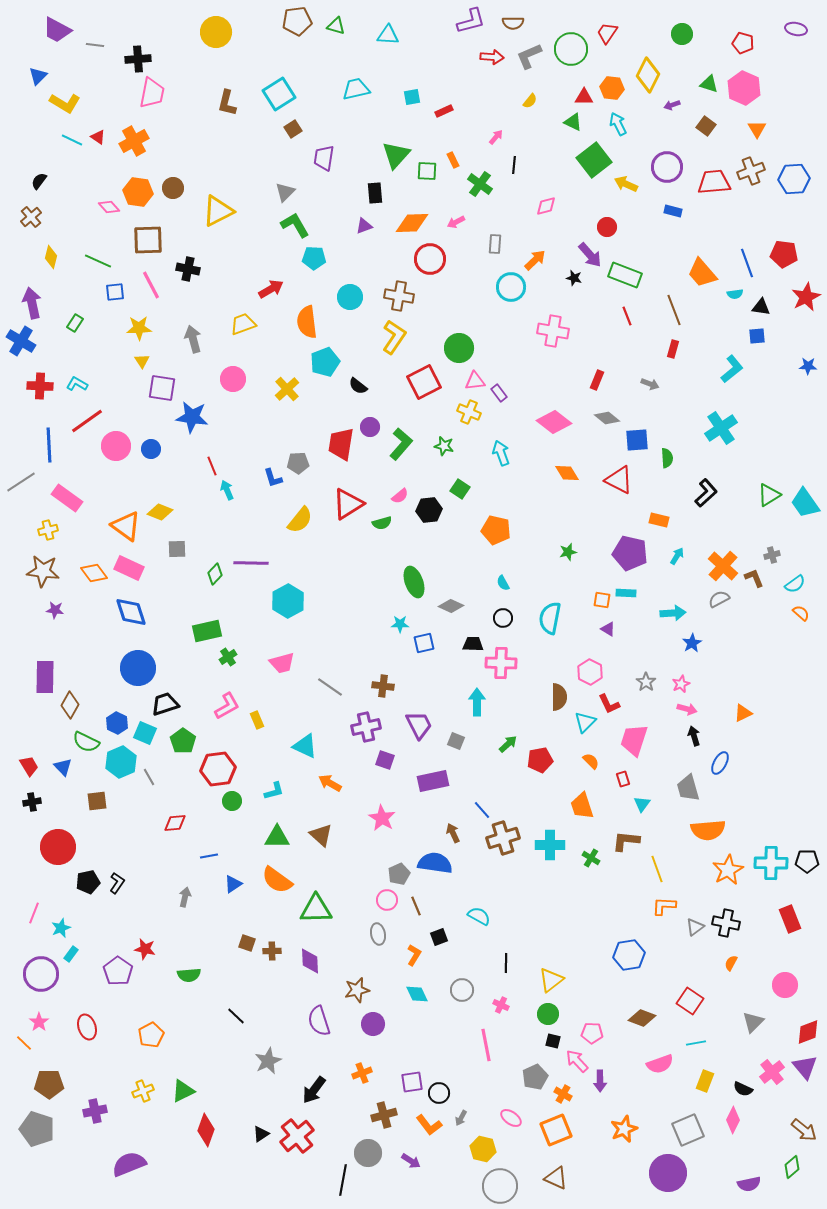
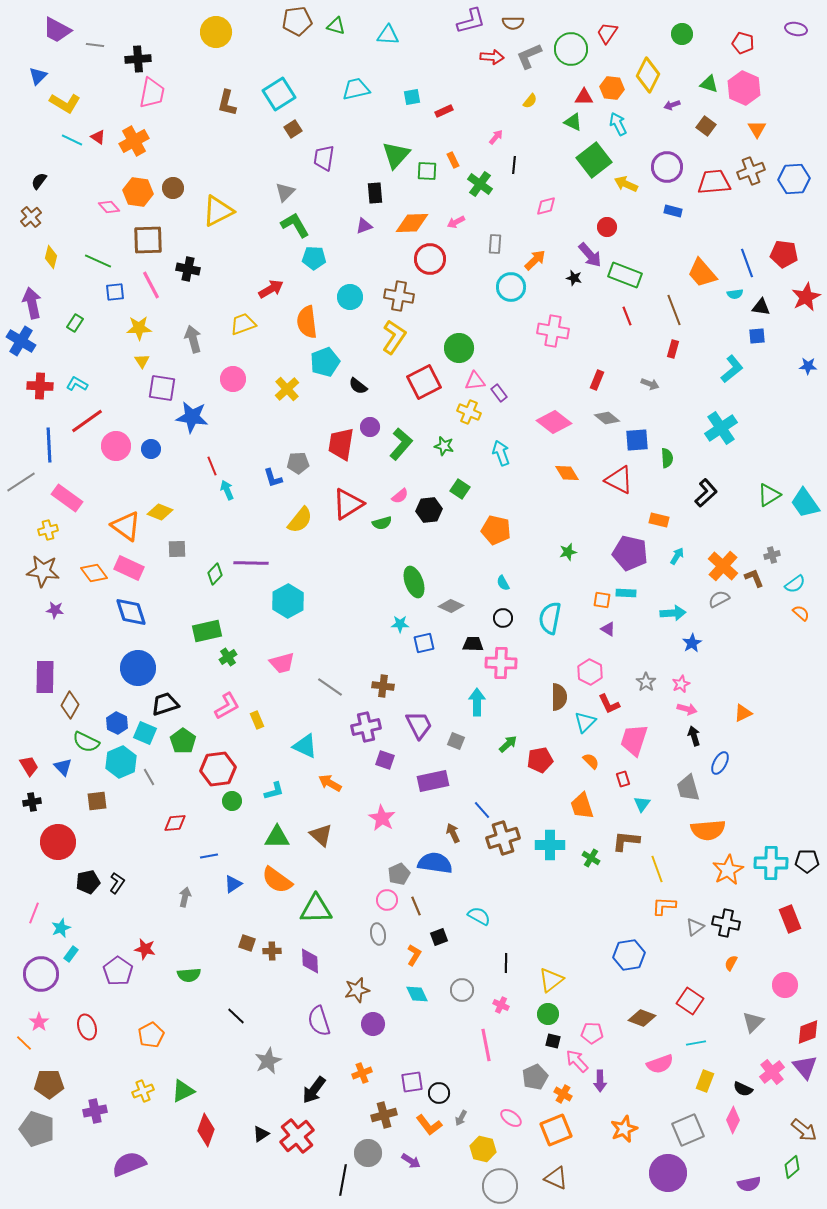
red circle at (58, 847): moved 5 px up
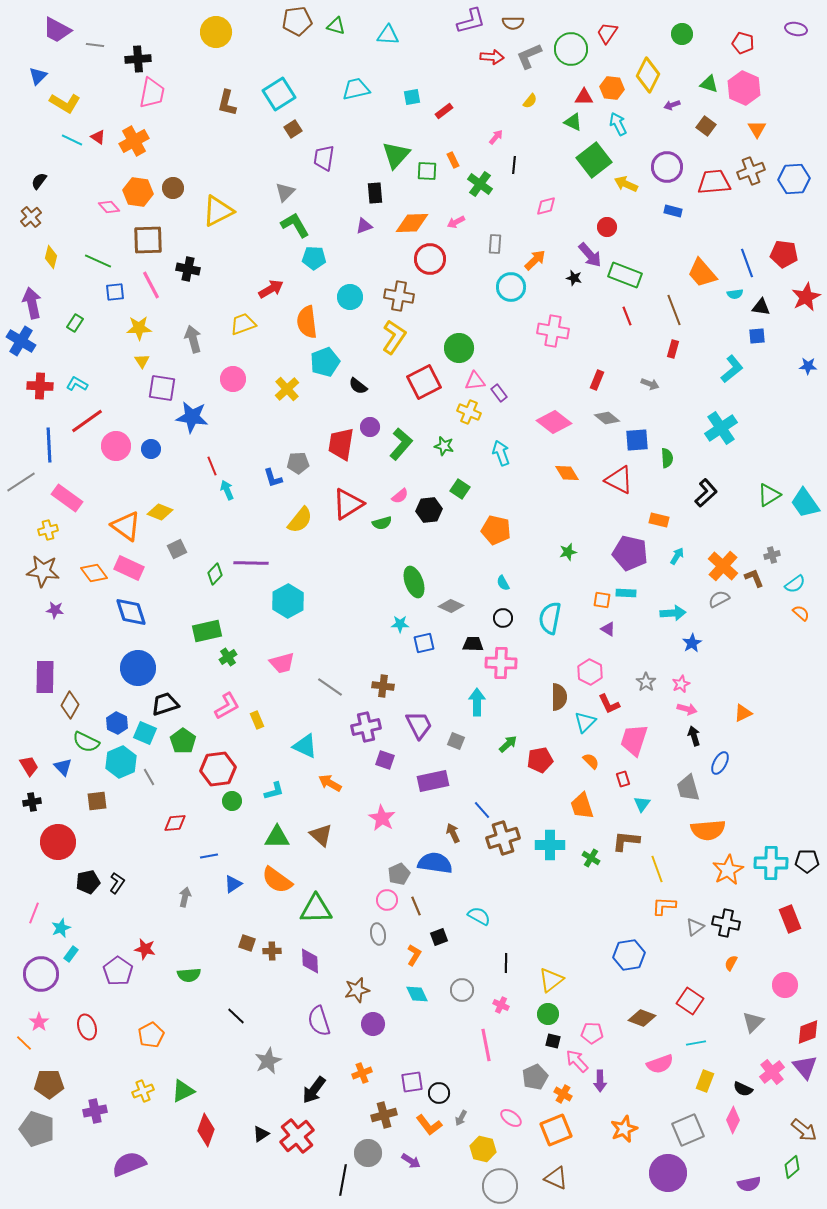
red rectangle at (444, 111): rotated 12 degrees counterclockwise
gray square at (177, 549): rotated 24 degrees counterclockwise
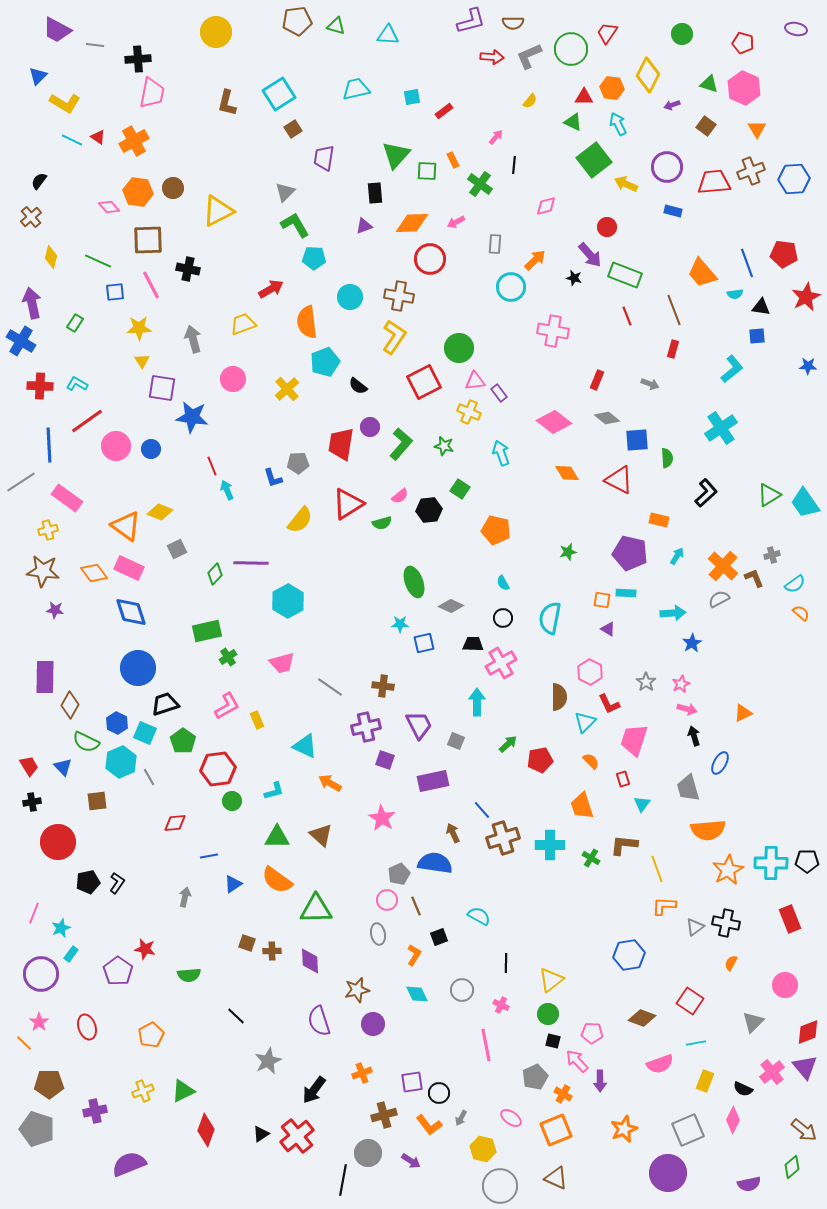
pink cross at (501, 663): rotated 32 degrees counterclockwise
brown L-shape at (626, 841): moved 2 px left, 4 px down
